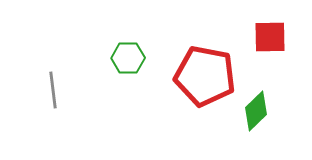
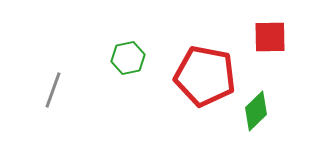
green hexagon: rotated 12 degrees counterclockwise
gray line: rotated 27 degrees clockwise
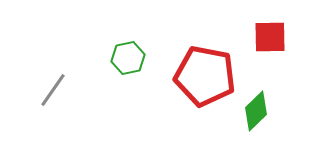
gray line: rotated 15 degrees clockwise
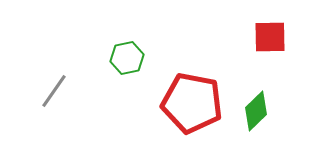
green hexagon: moved 1 px left
red pentagon: moved 13 px left, 27 px down
gray line: moved 1 px right, 1 px down
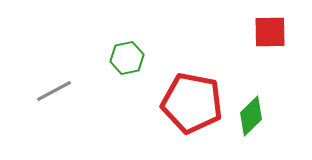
red square: moved 5 px up
gray line: rotated 27 degrees clockwise
green diamond: moved 5 px left, 5 px down
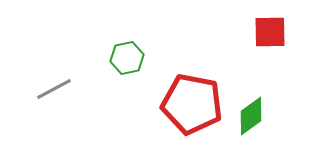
gray line: moved 2 px up
red pentagon: moved 1 px down
green diamond: rotated 9 degrees clockwise
